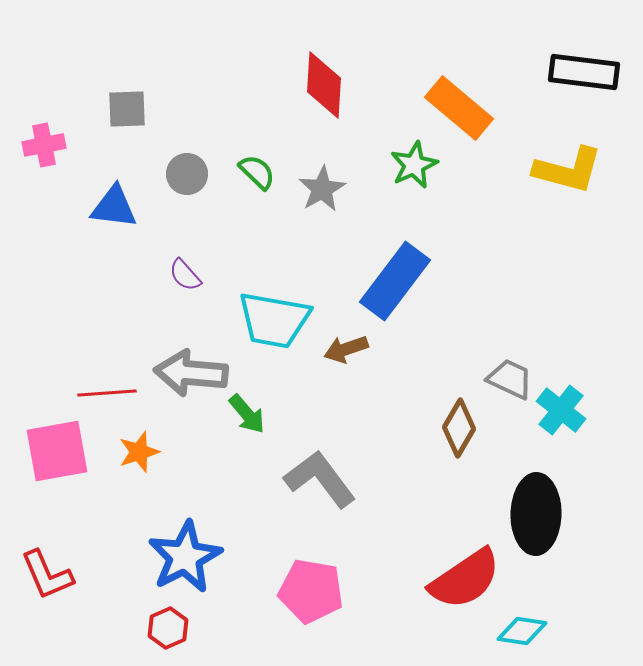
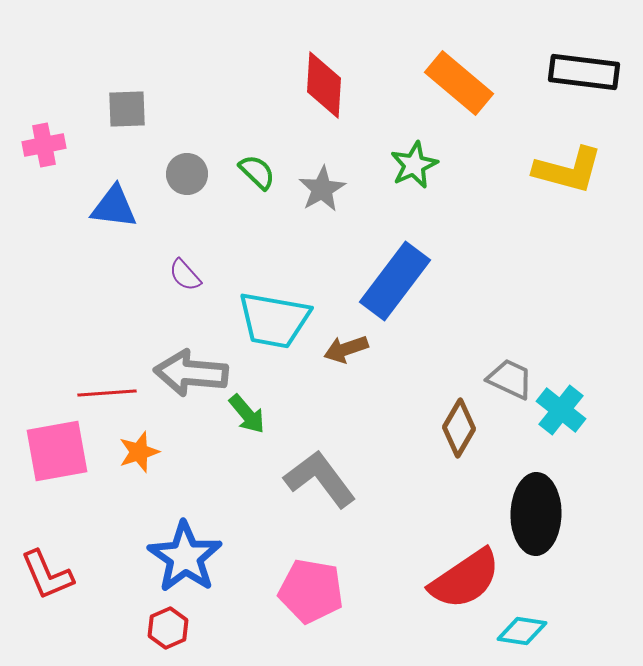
orange rectangle: moved 25 px up
blue star: rotated 10 degrees counterclockwise
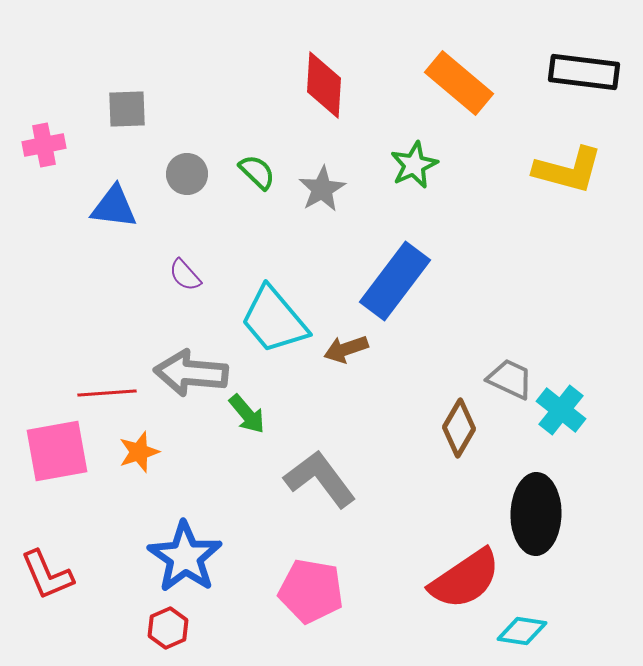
cyan trapezoid: rotated 40 degrees clockwise
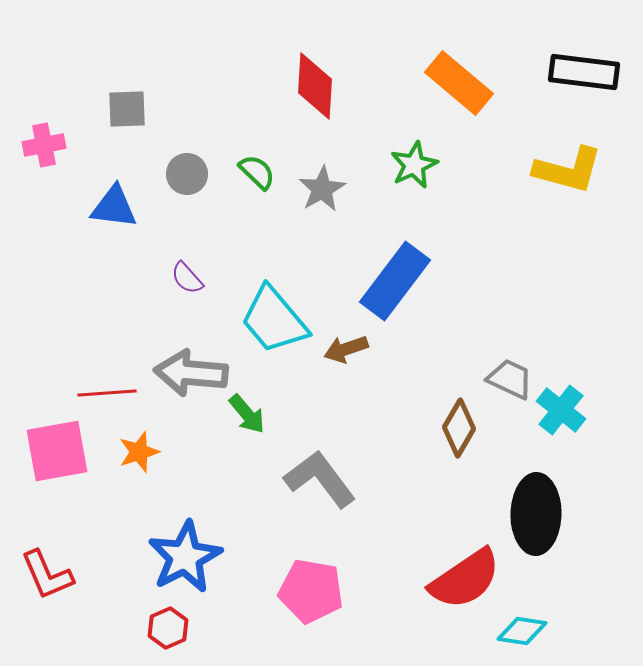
red diamond: moved 9 px left, 1 px down
purple semicircle: moved 2 px right, 3 px down
blue star: rotated 10 degrees clockwise
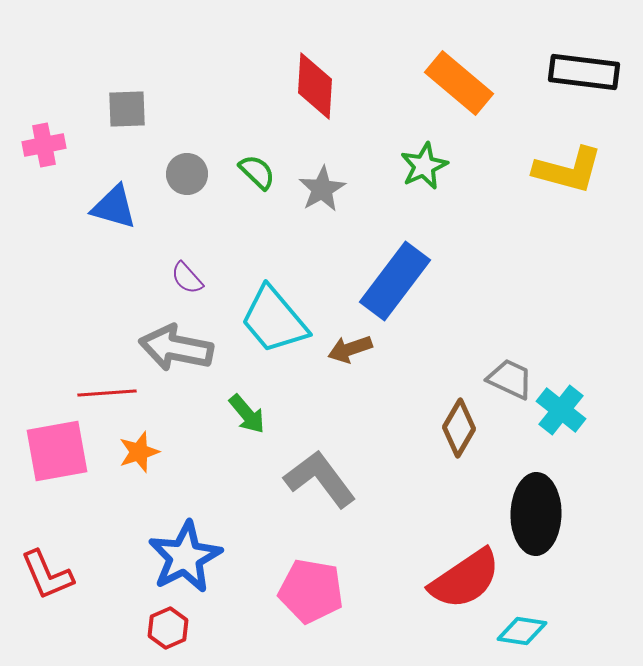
green star: moved 10 px right, 1 px down
blue triangle: rotated 9 degrees clockwise
brown arrow: moved 4 px right
gray arrow: moved 15 px left, 25 px up; rotated 6 degrees clockwise
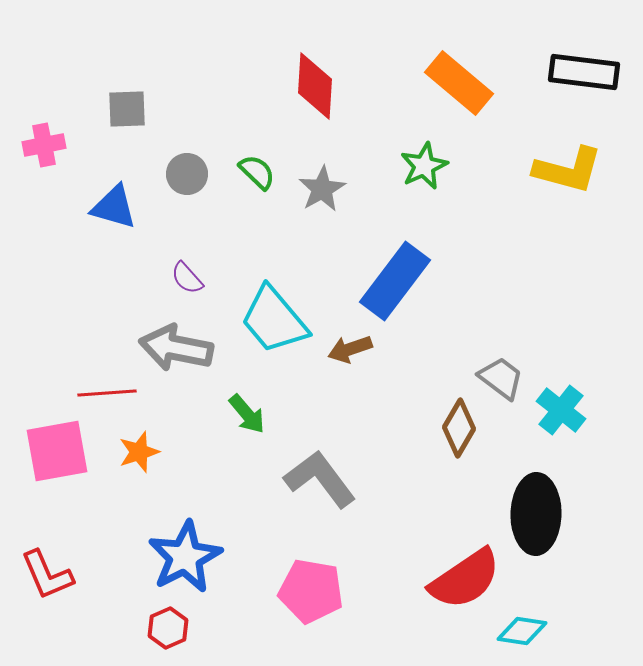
gray trapezoid: moved 9 px left, 1 px up; rotated 12 degrees clockwise
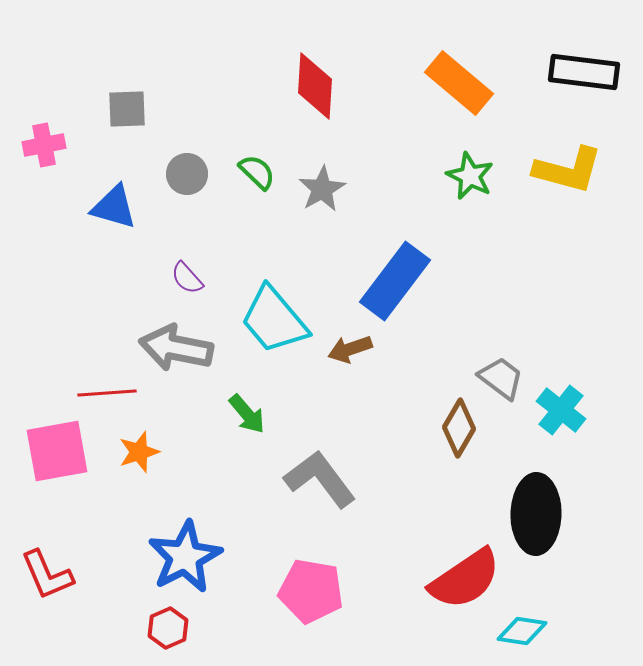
green star: moved 46 px right, 10 px down; rotated 21 degrees counterclockwise
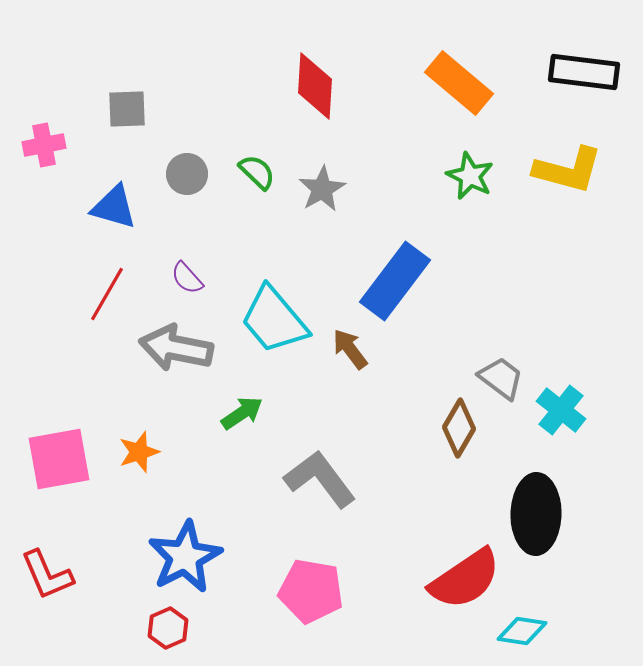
brown arrow: rotated 72 degrees clockwise
red line: moved 99 px up; rotated 56 degrees counterclockwise
green arrow: moved 5 px left, 1 px up; rotated 84 degrees counterclockwise
pink square: moved 2 px right, 8 px down
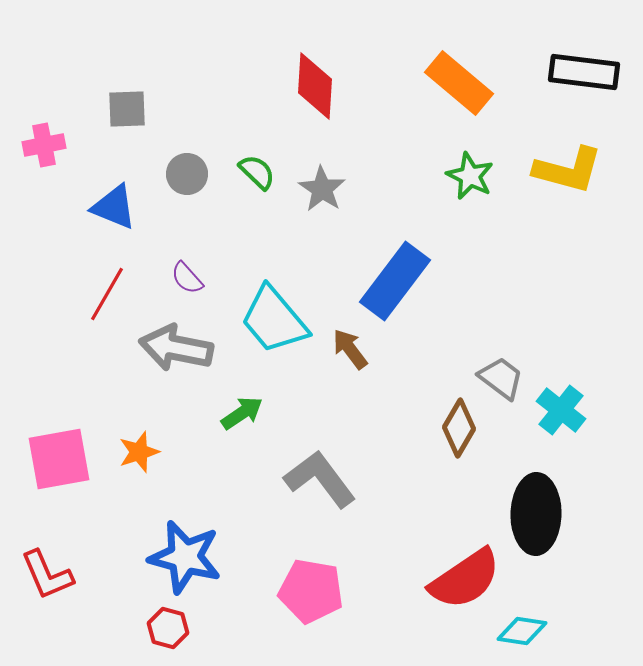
gray star: rotated 9 degrees counterclockwise
blue triangle: rotated 6 degrees clockwise
blue star: rotated 30 degrees counterclockwise
red hexagon: rotated 21 degrees counterclockwise
